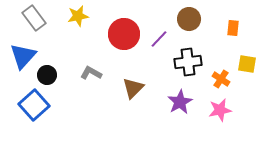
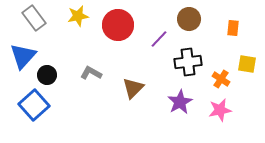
red circle: moved 6 px left, 9 px up
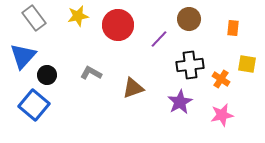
black cross: moved 2 px right, 3 px down
brown triangle: rotated 25 degrees clockwise
blue square: rotated 8 degrees counterclockwise
pink star: moved 2 px right, 5 px down
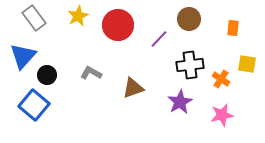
yellow star: rotated 15 degrees counterclockwise
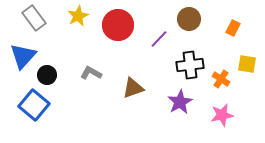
orange rectangle: rotated 21 degrees clockwise
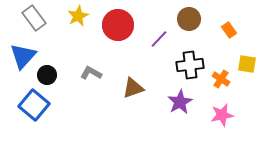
orange rectangle: moved 4 px left, 2 px down; rotated 63 degrees counterclockwise
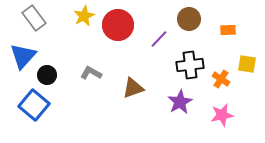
yellow star: moved 6 px right
orange rectangle: moved 1 px left; rotated 56 degrees counterclockwise
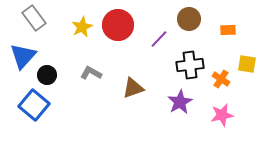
yellow star: moved 2 px left, 11 px down
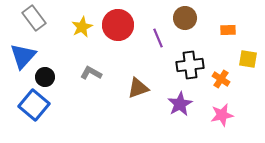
brown circle: moved 4 px left, 1 px up
purple line: moved 1 px left, 1 px up; rotated 66 degrees counterclockwise
yellow square: moved 1 px right, 5 px up
black circle: moved 2 px left, 2 px down
brown triangle: moved 5 px right
purple star: moved 2 px down
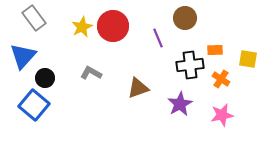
red circle: moved 5 px left, 1 px down
orange rectangle: moved 13 px left, 20 px down
black circle: moved 1 px down
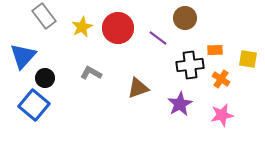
gray rectangle: moved 10 px right, 2 px up
red circle: moved 5 px right, 2 px down
purple line: rotated 30 degrees counterclockwise
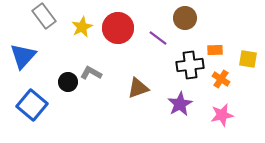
black circle: moved 23 px right, 4 px down
blue square: moved 2 px left
